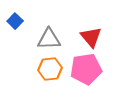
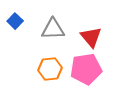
gray triangle: moved 4 px right, 10 px up
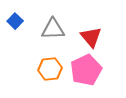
pink pentagon: moved 1 px down; rotated 16 degrees counterclockwise
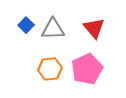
blue square: moved 11 px right, 4 px down
red triangle: moved 3 px right, 9 px up
pink pentagon: moved 1 px right, 1 px up
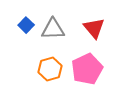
orange hexagon: rotated 10 degrees counterclockwise
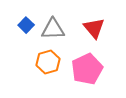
orange hexagon: moved 2 px left, 7 px up
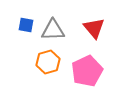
blue square: rotated 35 degrees counterclockwise
gray triangle: moved 1 px down
pink pentagon: moved 2 px down
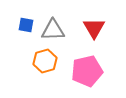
red triangle: rotated 10 degrees clockwise
orange hexagon: moved 3 px left, 1 px up
pink pentagon: rotated 12 degrees clockwise
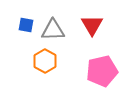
red triangle: moved 2 px left, 3 px up
orange hexagon: rotated 15 degrees counterclockwise
pink pentagon: moved 15 px right
